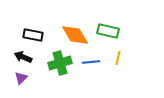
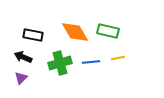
orange diamond: moved 3 px up
yellow line: rotated 64 degrees clockwise
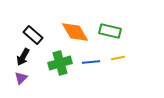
green rectangle: moved 2 px right
black rectangle: rotated 30 degrees clockwise
black arrow: rotated 84 degrees counterclockwise
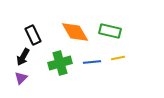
black rectangle: rotated 24 degrees clockwise
blue line: moved 1 px right
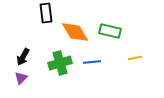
black rectangle: moved 13 px right, 22 px up; rotated 18 degrees clockwise
yellow line: moved 17 px right
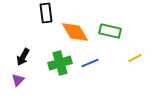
yellow line: rotated 16 degrees counterclockwise
blue line: moved 2 px left, 1 px down; rotated 18 degrees counterclockwise
purple triangle: moved 3 px left, 2 px down
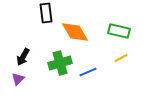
green rectangle: moved 9 px right
yellow line: moved 14 px left
blue line: moved 2 px left, 9 px down
purple triangle: moved 1 px up
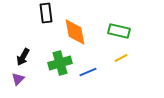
orange diamond: rotated 20 degrees clockwise
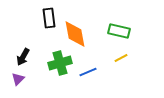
black rectangle: moved 3 px right, 5 px down
orange diamond: moved 2 px down
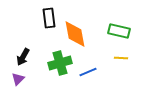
yellow line: rotated 32 degrees clockwise
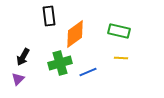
black rectangle: moved 2 px up
orange diamond: rotated 64 degrees clockwise
